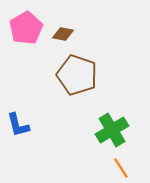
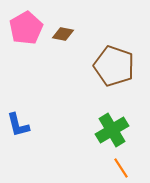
brown pentagon: moved 37 px right, 9 px up
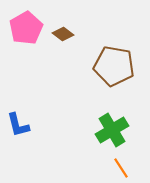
brown diamond: rotated 25 degrees clockwise
brown pentagon: rotated 9 degrees counterclockwise
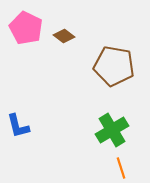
pink pentagon: rotated 16 degrees counterclockwise
brown diamond: moved 1 px right, 2 px down
blue L-shape: moved 1 px down
orange line: rotated 15 degrees clockwise
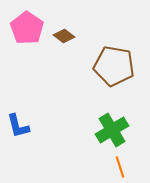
pink pentagon: moved 1 px right; rotated 8 degrees clockwise
orange line: moved 1 px left, 1 px up
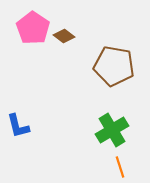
pink pentagon: moved 6 px right
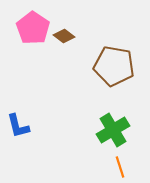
green cross: moved 1 px right
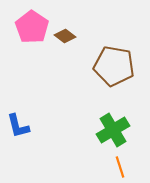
pink pentagon: moved 1 px left, 1 px up
brown diamond: moved 1 px right
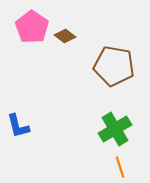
green cross: moved 2 px right, 1 px up
